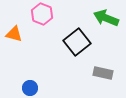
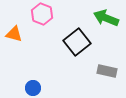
gray rectangle: moved 4 px right, 2 px up
blue circle: moved 3 px right
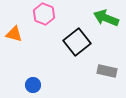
pink hexagon: moved 2 px right
blue circle: moved 3 px up
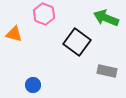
black square: rotated 16 degrees counterclockwise
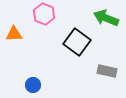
orange triangle: rotated 18 degrees counterclockwise
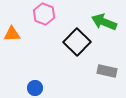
green arrow: moved 2 px left, 4 px down
orange triangle: moved 2 px left
black square: rotated 8 degrees clockwise
blue circle: moved 2 px right, 3 px down
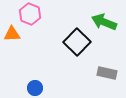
pink hexagon: moved 14 px left
gray rectangle: moved 2 px down
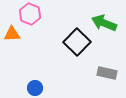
green arrow: moved 1 px down
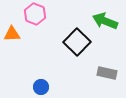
pink hexagon: moved 5 px right
green arrow: moved 1 px right, 2 px up
blue circle: moved 6 px right, 1 px up
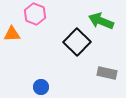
green arrow: moved 4 px left
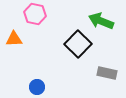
pink hexagon: rotated 10 degrees counterclockwise
orange triangle: moved 2 px right, 5 px down
black square: moved 1 px right, 2 px down
blue circle: moved 4 px left
